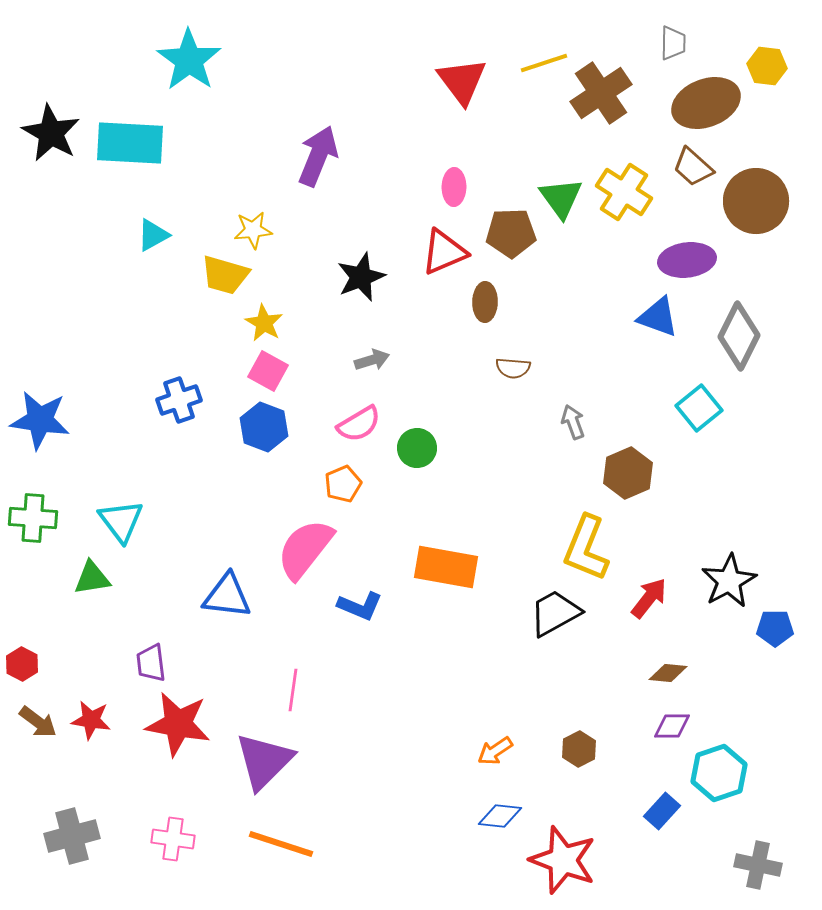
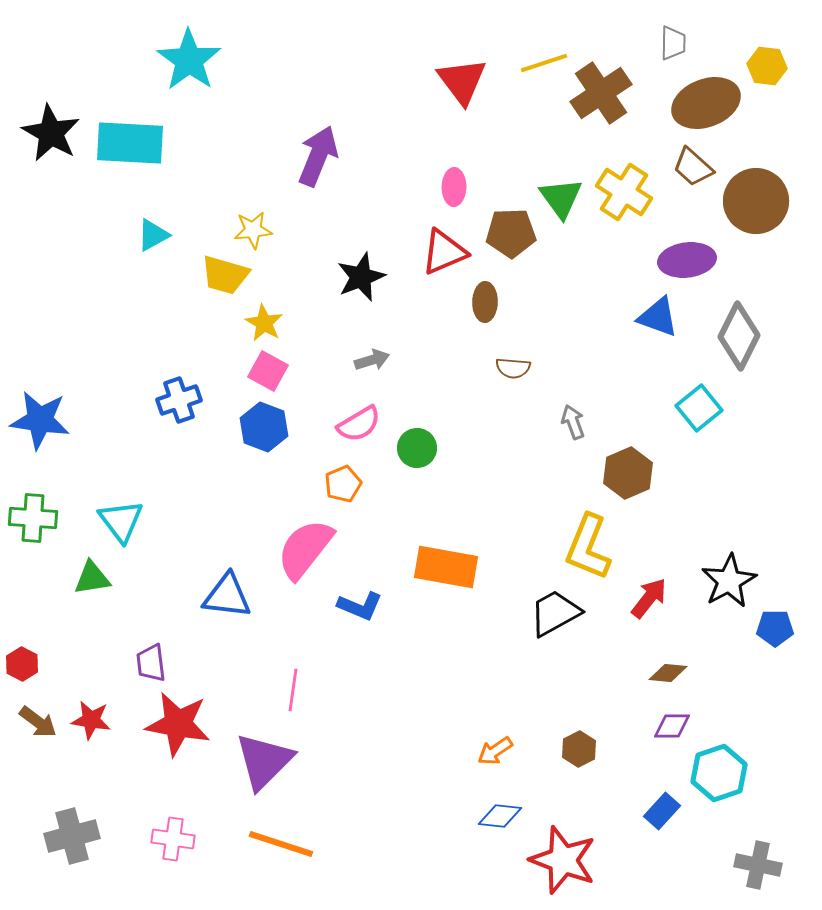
yellow L-shape at (586, 548): moved 2 px right, 1 px up
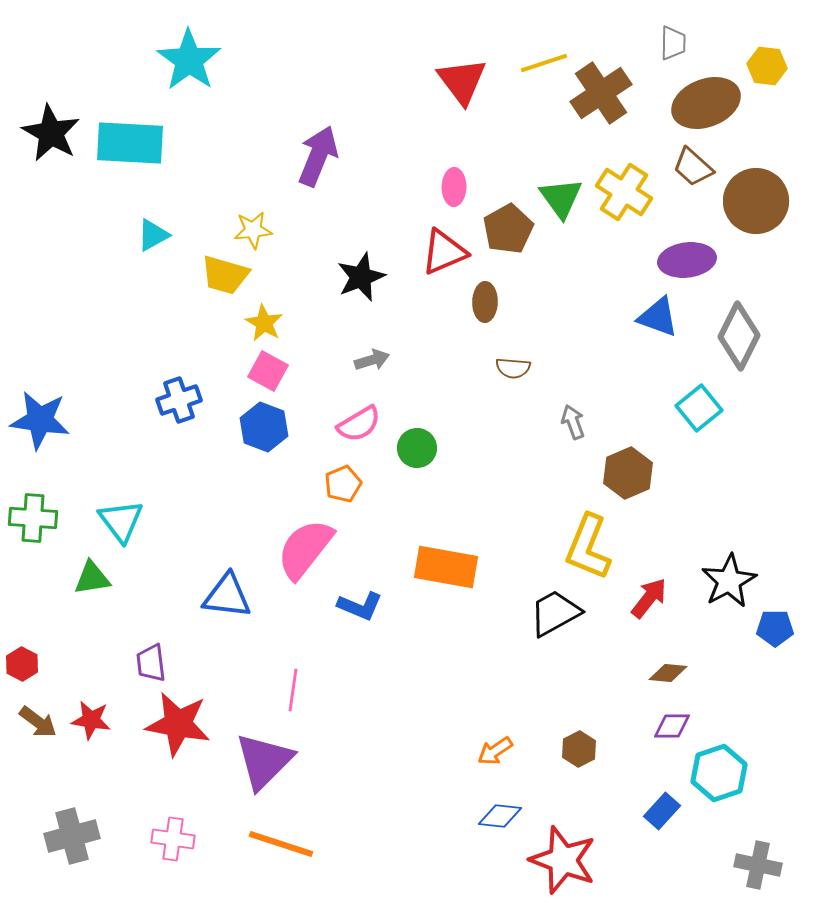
brown pentagon at (511, 233): moved 3 px left, 4 px up; rotated 27 degrees counterclockwise
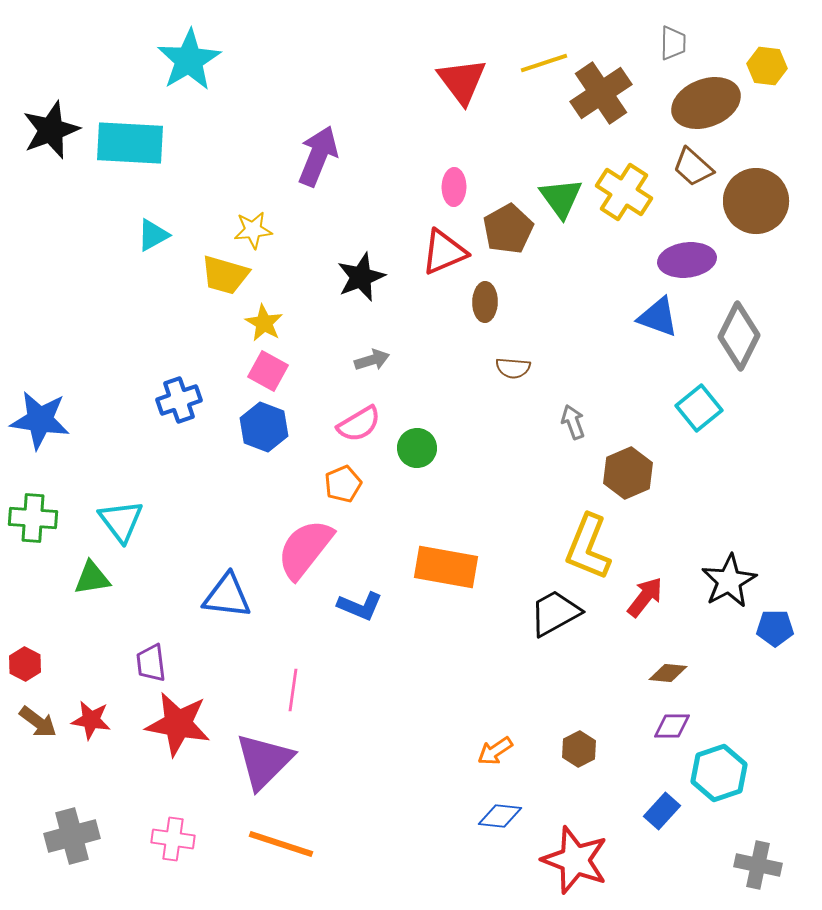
cyan star at (189, 60): rotated 6 degrees clockwise
black star at (51, 133): moved 3 px up; rotated 22 degrees clockwise
red arrow at (649, 598): moved 4 px left, 1 px up
red hexagon at (22, 664): moved 3 px right
red star at (563, 860): moved 12 px right
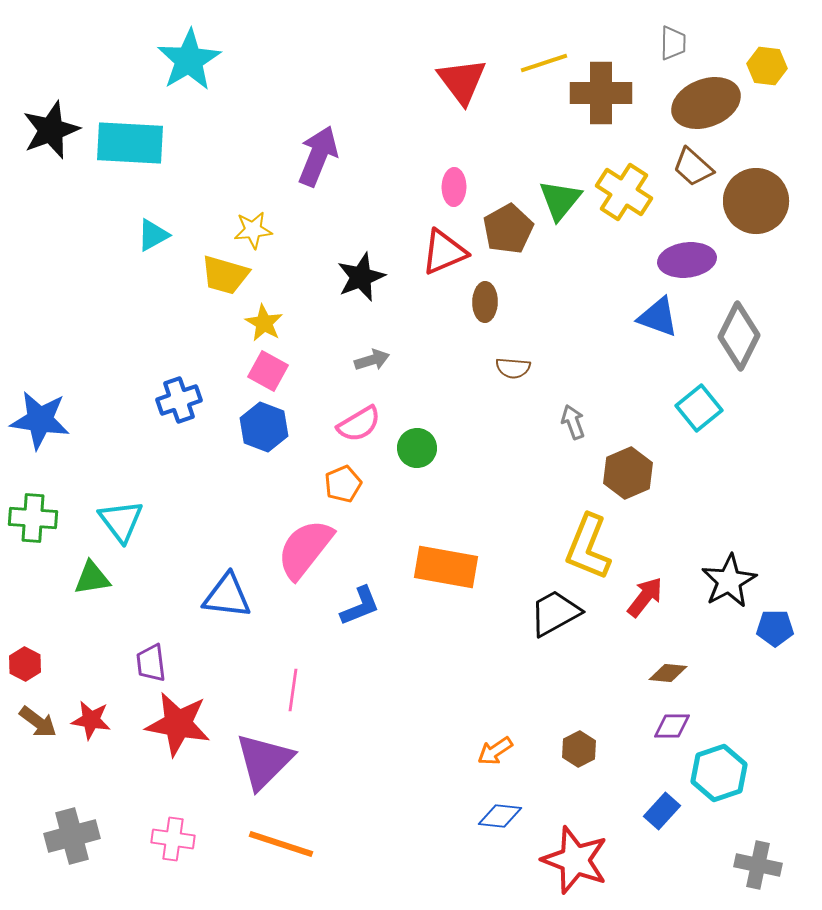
brown cross at (601, 93): rotated 34 degrees clockwise
green triangle at (561, 198): moved 1 px left, 2 px down; rotated 15 degrees clockwise
blue L-shape at (360, 606): rotated 45 degrees counterclockwise
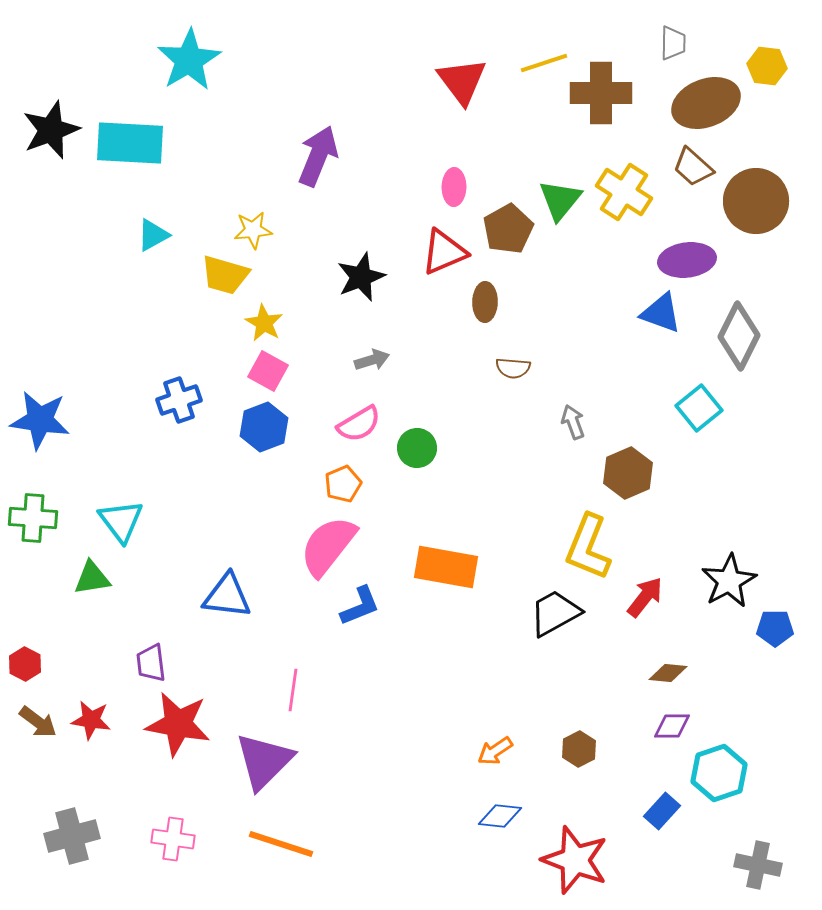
blue triangle at (658, 317): moved 3 px right, 4 px up
blue hexagon at (264, 427): rotated 18 degrees clockwise
pink semicircle at (305, 549): moved 23 px right, 3 px up
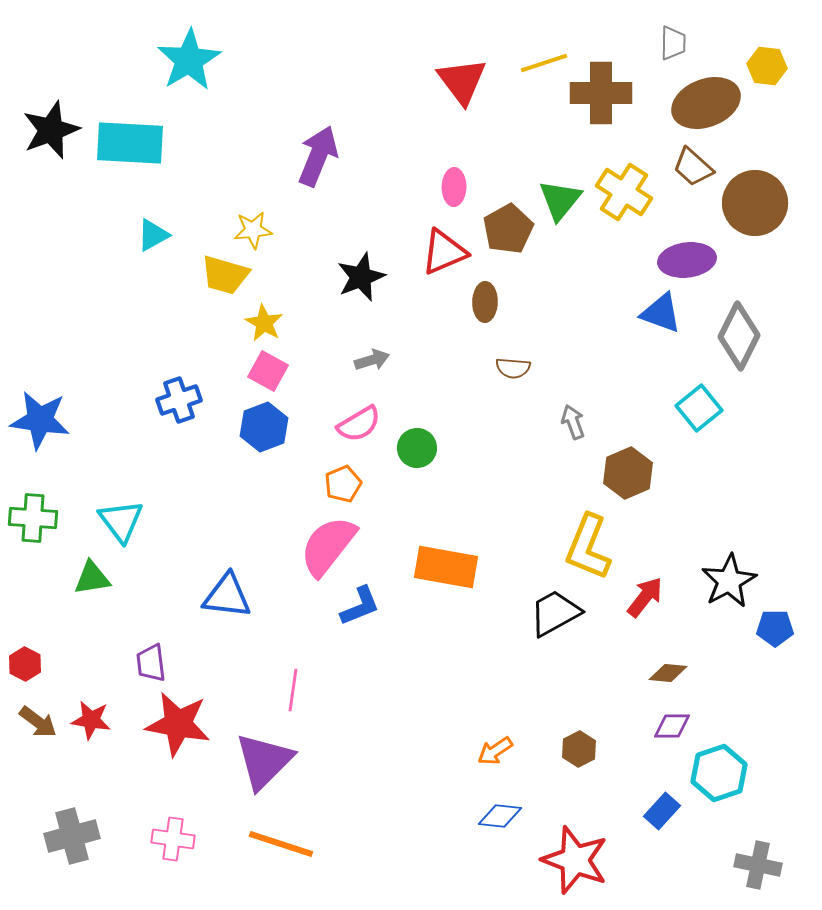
brown circle at (756, 201): moved 1 px left, 2 px down
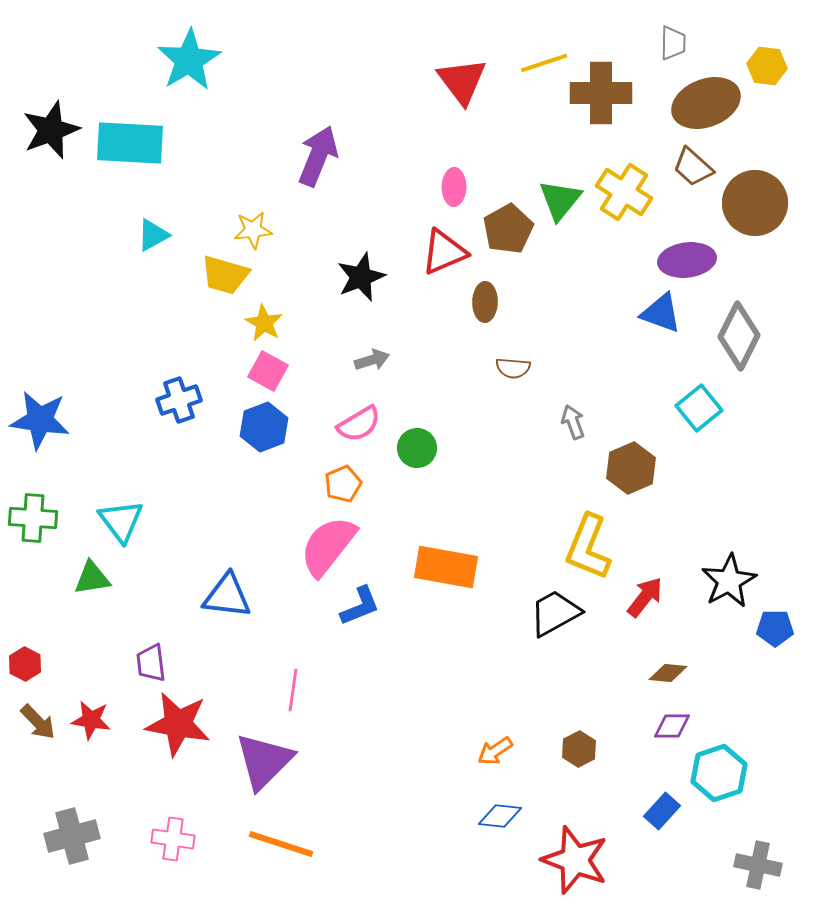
brown hexagon at (628, 473): moved 3 px right, 5 px up
brown arrow at (38, 722): rotated 9 degrees clockwise
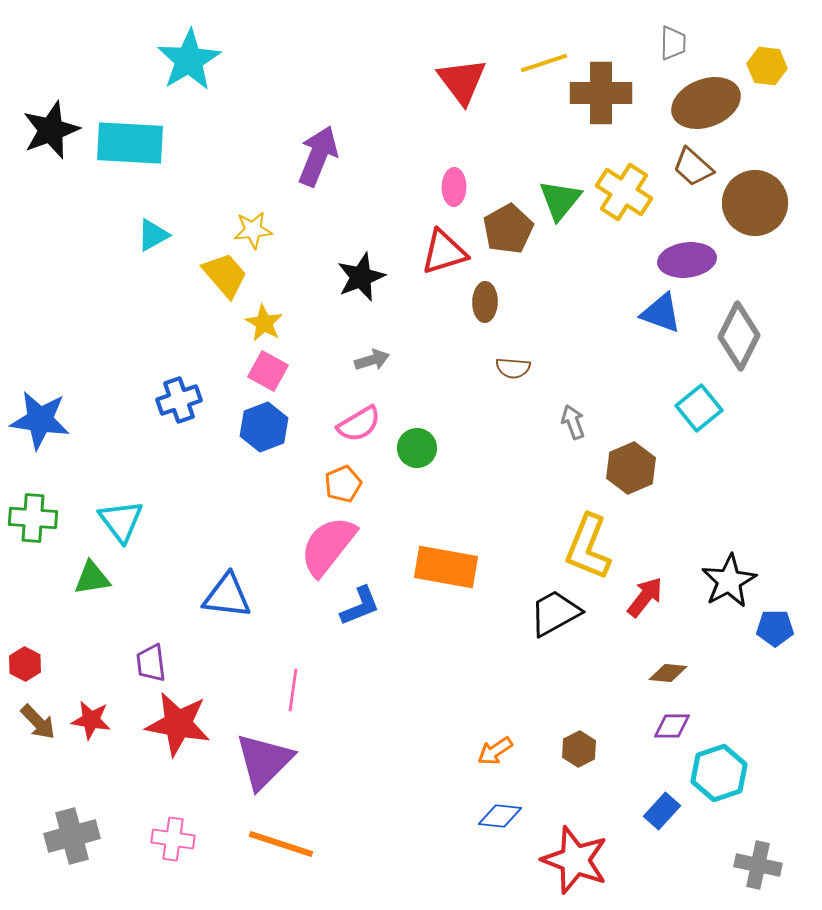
red triangle at (444, 252): rotated 6 degrees clockwise
yellow trapezoid at (225, 275): rotated 147 degrees counterclockwise
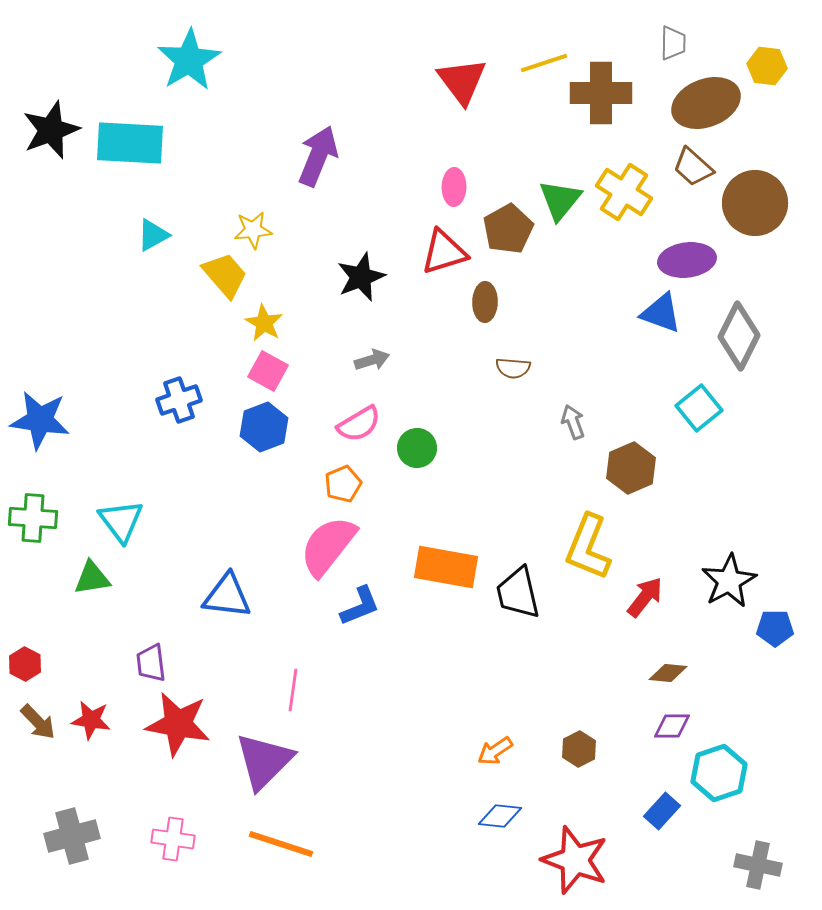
black trapezoid at (555, 613): moved 37 px left, 20 px up; rotated 74 degrees counterclockwise
